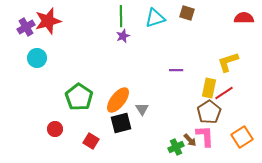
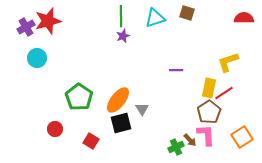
pink L-shape: moved 1 px right, 1 px up
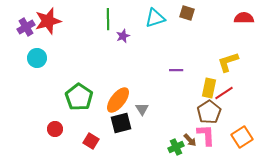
green line: moved 13 px left, 3 px down
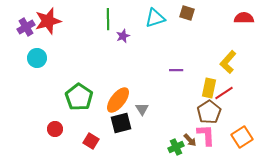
yellow L-shape: rotated 30 degrees counterclockwise
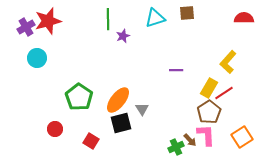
brown square: rotated 21 degrees counterclockwise
yellow rectangle: rotated 18 degrees clockwise
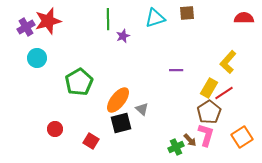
green pentagon: moved 15 px up; rotated 8 degrees clockwise
gray triangle: rotated 16 degrees counterclockwise
pink L-shape: rotated 20 degrees clockwise
